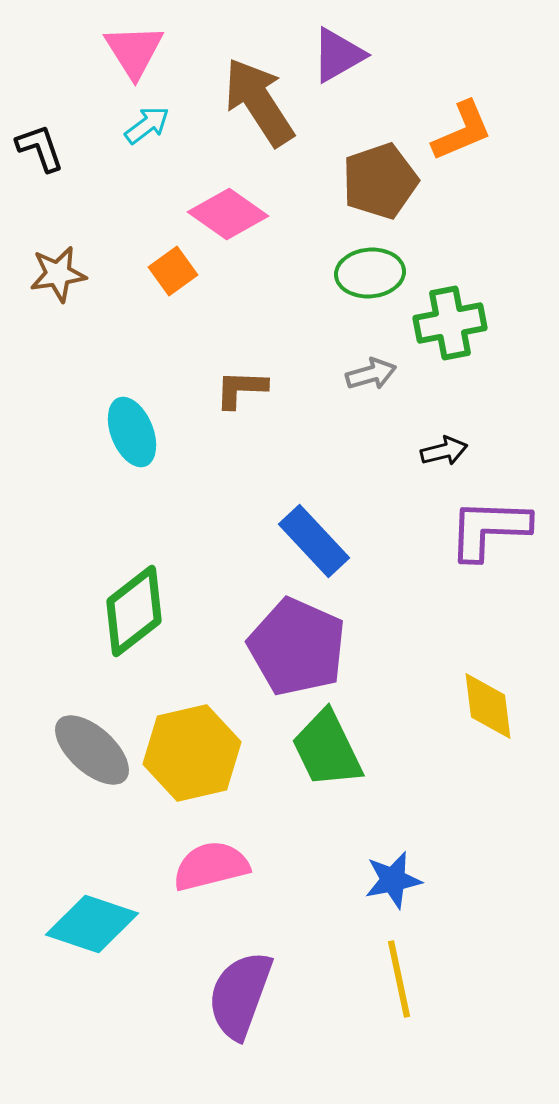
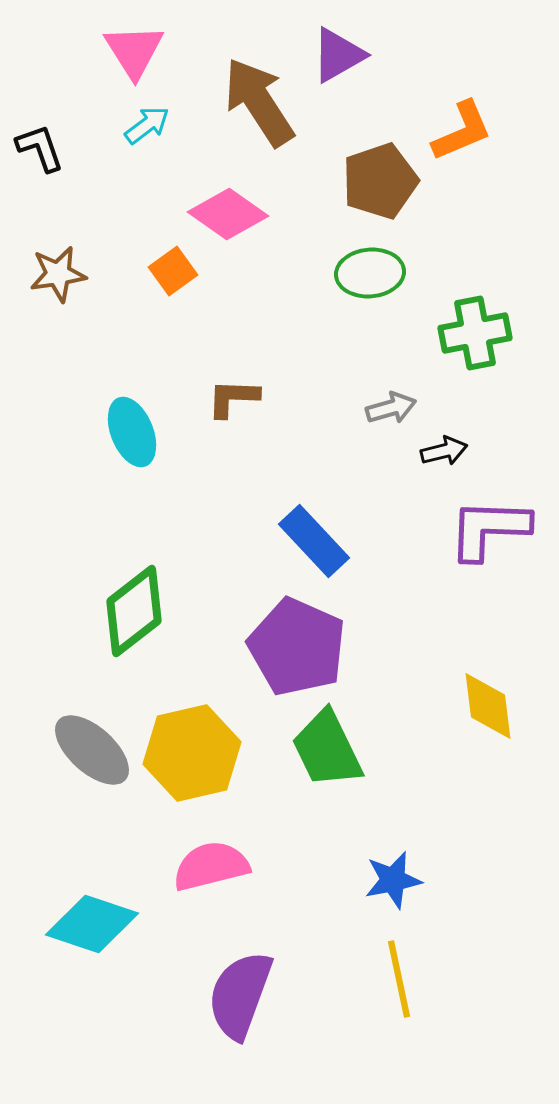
green cross: moved 25 px right, 10 px down
gray arrow: moved 20 px right, 34 px down
brown L-shape: moved 8 px left, 9 px down
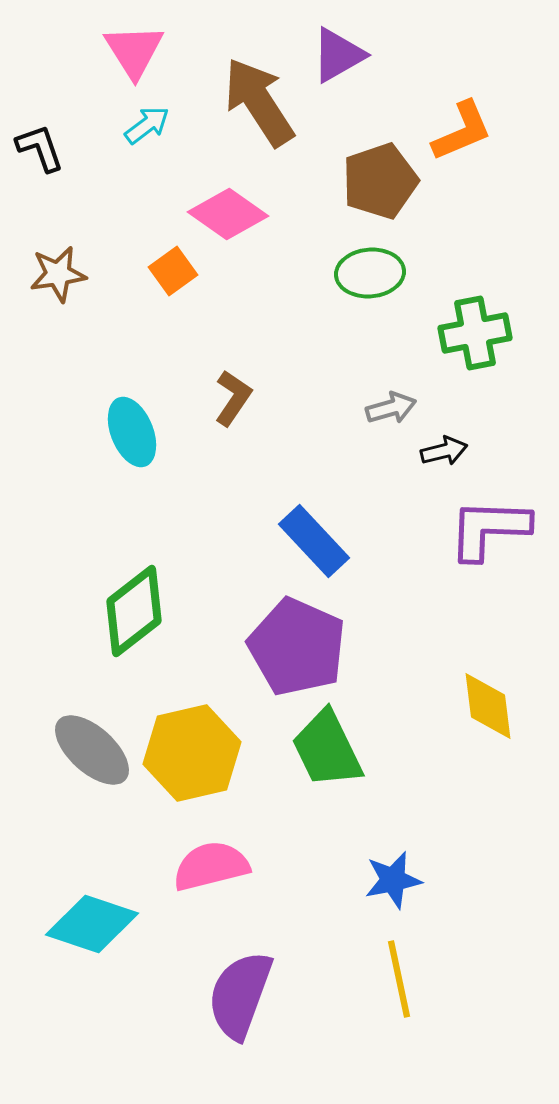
brown L-shape: rotated 122 degrees clockwise
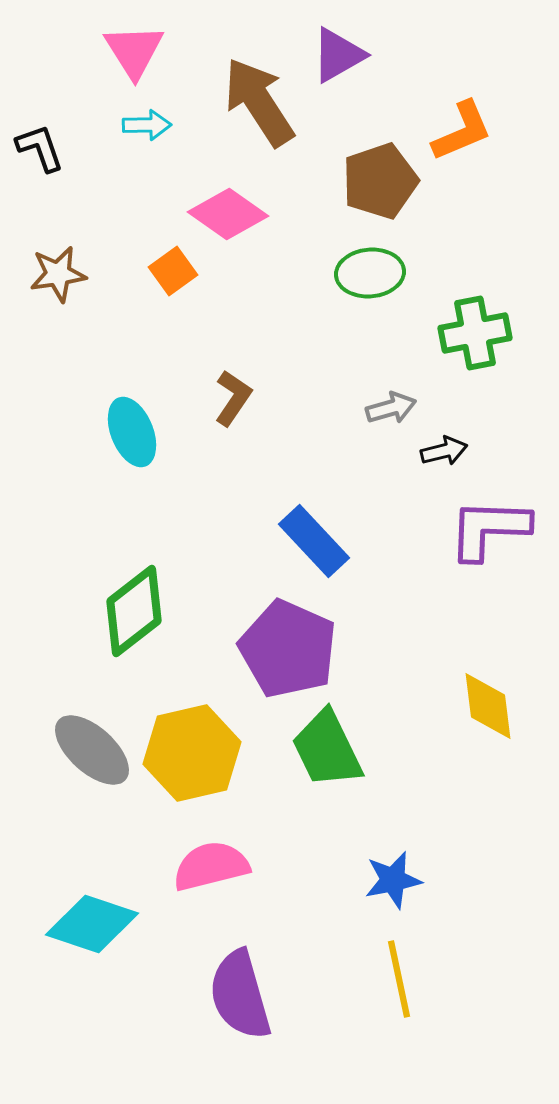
cyan arrow: rotated 36 degrees clockwise
purple pentagon: moved 9 px left, 2 px down
purple semicircle: rotated 36 degrees counterclockwise
